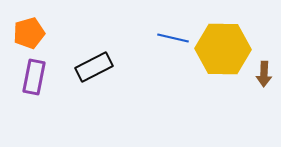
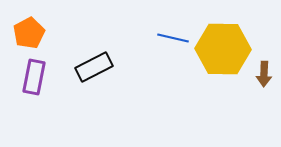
orange pentagon: rotated 12 degrees counterclockwise
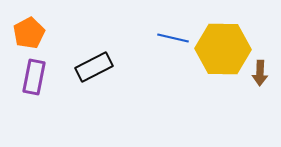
brown arrow: moved 4 px left, 1 px up
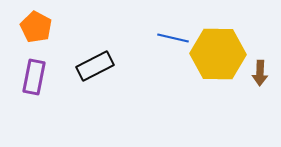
orange pentagon: moved 7 px right, 6 px up; rotated 16 degrees counterclockwise
yellow hexagon: moved 5 px left, 5 px down
black rectangle: moved 1 px right, 1 px up
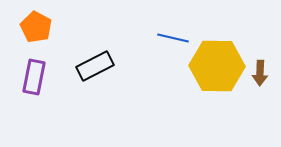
yellow hexagon: moved 1 px left, 12 px down
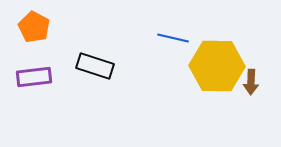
orange pentagon: moved 2 px left
black rectangle: rotated 45 degrees clockwise
brown arrow: moved 9 px left, 9 px down
purple rectangle: rotated 72 degrees clockwise
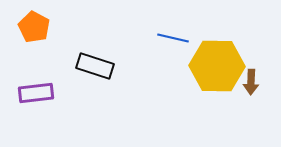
purple rectangle: moved 2 px right, 16 px down
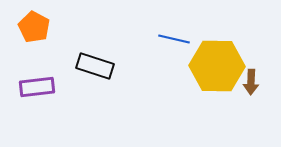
blue line: moved 1 px right, 1 px down
purple rectangle: moved 1 px right, 6 px up
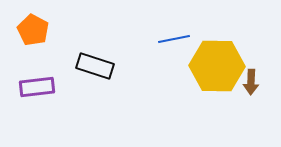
orange pentagon: moved 1 px left, 3 px down
blue line: rotated 24 degrees counterclockwise
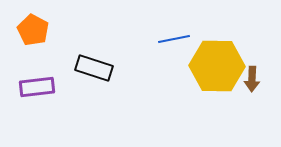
black rectangle: moved 1 px left, 2 px down
brown arrow: moved 1 px right, 3 px up
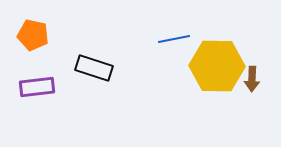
orange pentagon: moved 5 px down; rotated 16 degrees counterclockwise
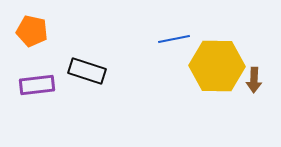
orange pentagon: moved 1 px left, 4 px up
black rectangle: moved 7 px left, 3 px down
brown arrow: moved 2 px right, 1 px down
purple rectangle: moved 2 px up
